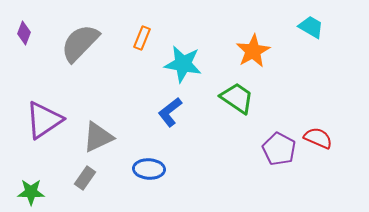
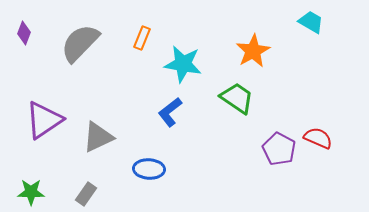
cyan trapezoid: moved 5 px up
gray rectangle: moved 1 px right, 16 px down
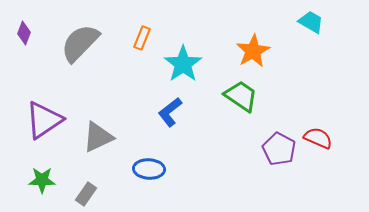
cyan star: rotated 27 degrees clockwise
green trapezoid: moved 4 px right, 2 px up
green star: moved 11 px right, 12 px up
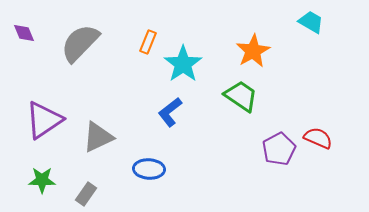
purple diamond: rotated 45 degrees counterclockwise
orange rectangle: moved 6 px right, 4 px down
purple pentagon: rotated 16 degrees clockwise
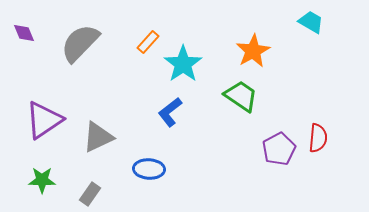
orange rectangle: rotated 20 degrees clockwise
red semicircle: rotated 72 degrees clockwise
gray rectangle: moved 4 px right
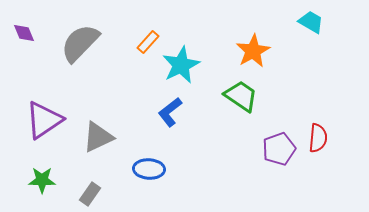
cyan star: moved 2 px left, 1 px down; rotated 9 degrees clockwise
purple pentagon: rotated 8 degrees clockwise
